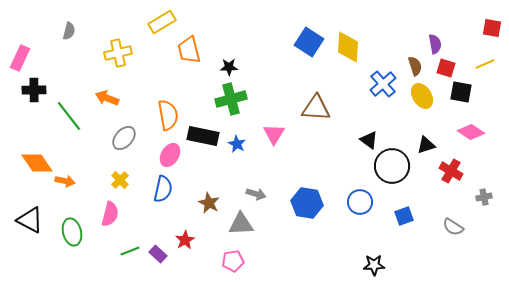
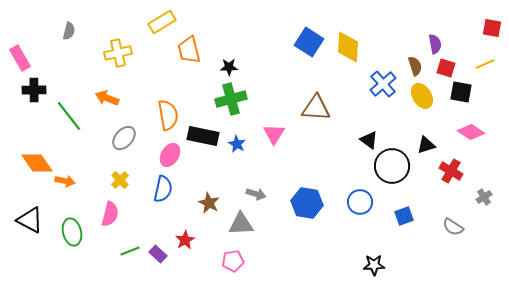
pink rectangle at (20, 58): rotated 55 degrees counterclockwise
gray cross at (484, 197): rotated 21 degrees counterclockwise
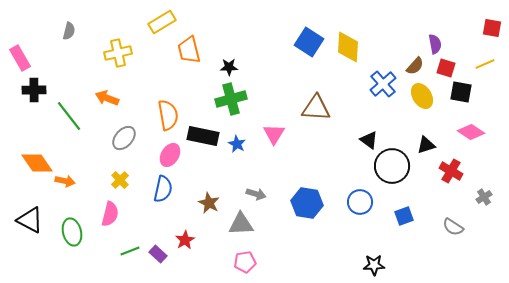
brown semicircle at (415, 66): rotated 60 degrees clockwise
pink pentagon at (233, 261): moved 12 px right, 1 px down
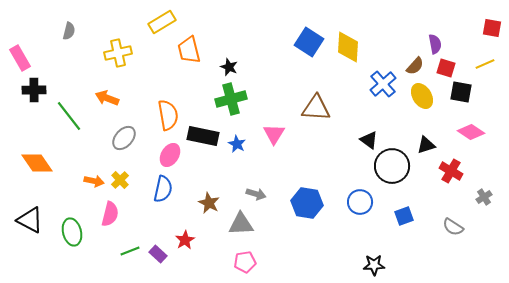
black star at (229, 67): rotated 24 degrees clockwise
orange arrow at (65, 181): moved 29 px right
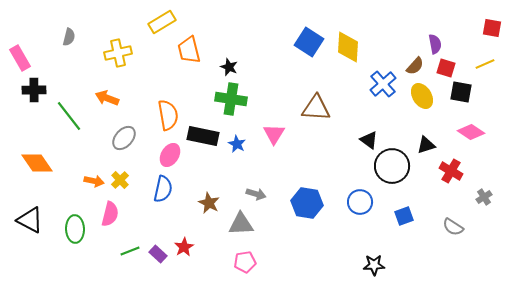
gray semicircle at (69, 31): moved 6 px down
green cross at (231, 99): rotated 24 degrees clockwise
green ellipse at (72, 232): moved 3 px right, 3 px up; rotated 12 degrees clockwise
red star at (185, 240): moved 1 px left, 7 px down
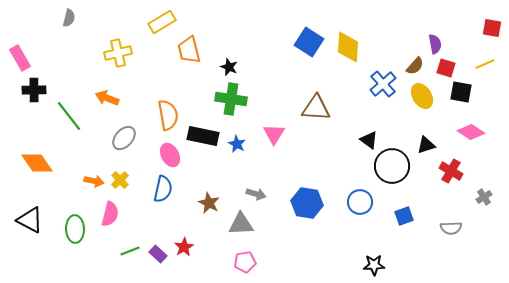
gray semicircle at (69, 37): moved 19 px up
pink ellipse at (170, 155): rotated 60 degrees counterclockwise
gray semicircle at (453, 227): moved 2 px left, 1 px down; rotated 35 degrees counterclockwise
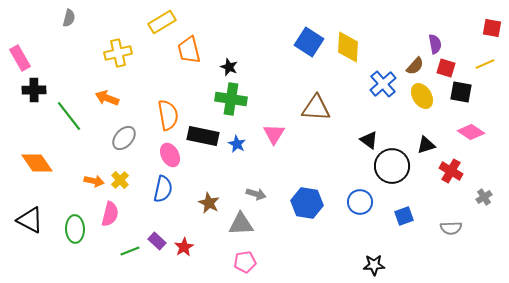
purple rectangle at (158, 254): moved 1 px left, 13 px up
